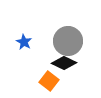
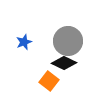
blue star: rotated 21 degrees clockwise
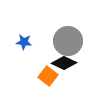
blue star: rotated 28 degrees clockwise
orange square: moved 1 px left, 5 px up
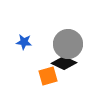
gray circle: moved 3 px down
orange square: rotated 36 degrees clockwise
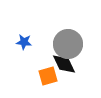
black diamond: moved 1 px down; rotated 40 degrees clockwise
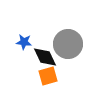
black diamond: moved 19 px left, 7 px up
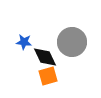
gray circle: moved 4 px right, 2 px up
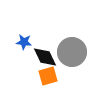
gray circle: moved 10 px down
